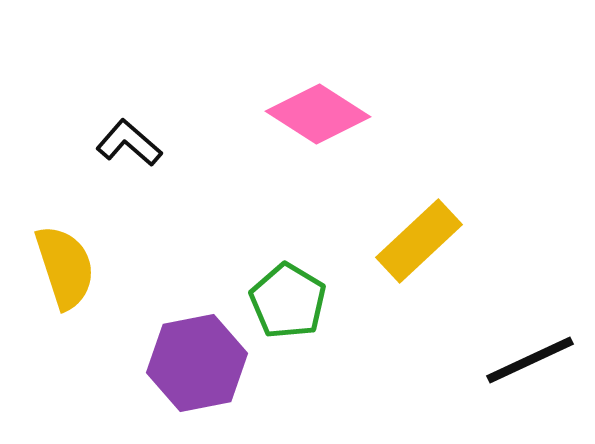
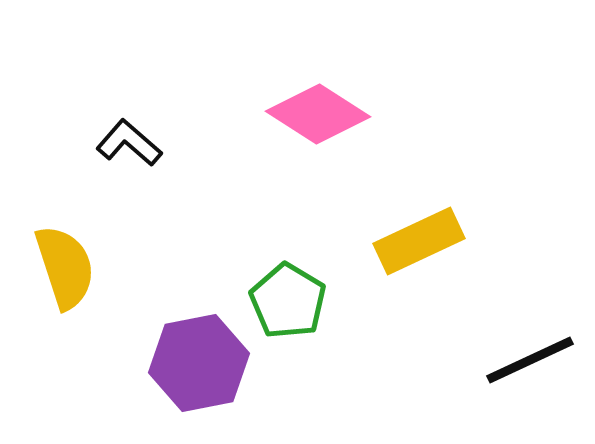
yellow rectangle: rotated 18 degrees clockwise
purple hexagon: moved 2 px right
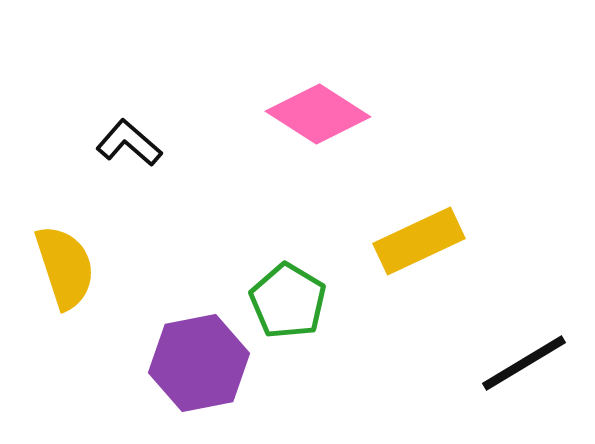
black line: moved 6 px left, 3 px down; rotated 6 degrees counterclockwise
